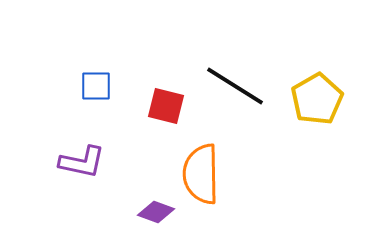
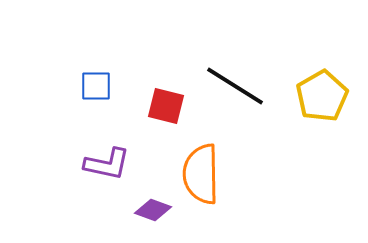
yellow pentagon: moved 5 px right, 3 px up
purple L-shape: moved 25 px right, 2 px down
purple diamond: moved 3 px left, 2 px up
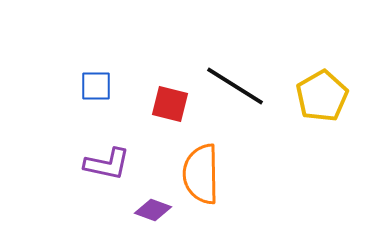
red square: moved 4 px right, 2 px up
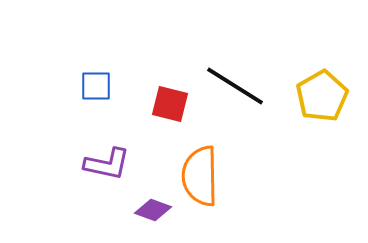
orange semicircle: moved 1 px left, 2 px down
